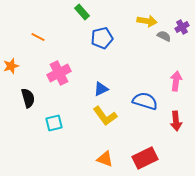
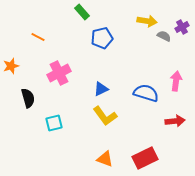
blue semicircle: moved 1 px right, 8 px up
red arrow: moved 1 px left; rotated 90 degrees counterclockwise
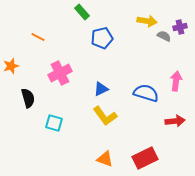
purple cross: moved 2 px left; rotated 16 degrees clockwise
pink cross: moved 1 px right
cyan square: rotated 30 degrees clockwise
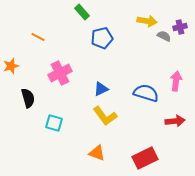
orange triangle: moved 8 px left, 6 px up
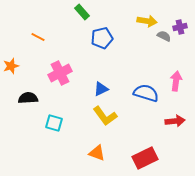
black semicircle: rotated 78 degrees counterclockwise
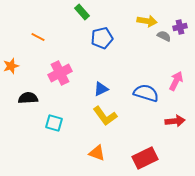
pink arrow: rotated 18 degrees clockwise
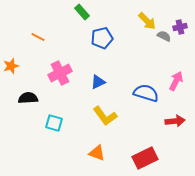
yellow arrow: rotated 36 degrees clockwise
blue triangle: moved 3 px left, 7 px up
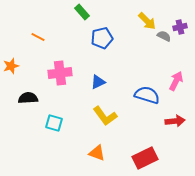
pink cross: rotated 20 degrees clockwise
blue semicircle: moved 1 px right, 2 px down
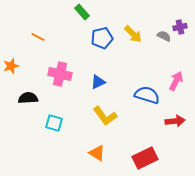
yellow arrow: moved 14 px left, 13 px down
pink cross: moved 1 px down; rotated 20 degrees clockwise
orange triangle: rotated 12 degrees clockwise
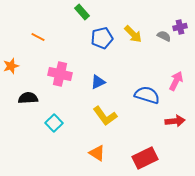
cyan square: rotated 30 degrees clockwise
